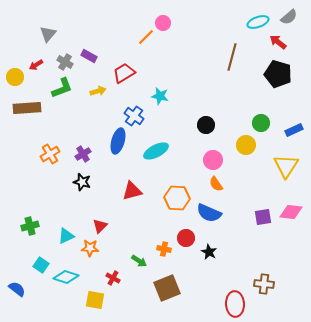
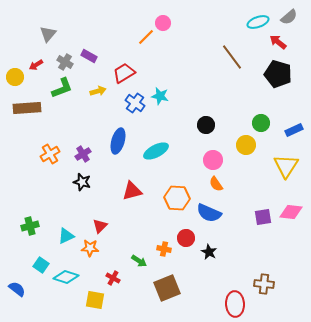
brown line at (232, 57): rotated 52 degrees counterclockwise
blue cross at (134, 116): moved 1 px right, 13 px up
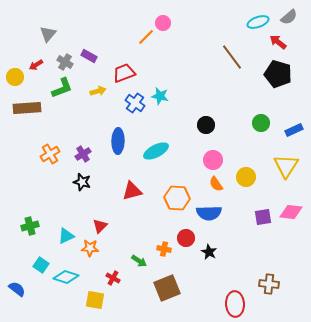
red trapezoid at (124, 73): rotated 10 degrees clockwise
blue ellipse at (118, 141): rotated 15 degrees counterclockwise
yellow circle at (246, 145): moved 32 px down
blue semicircle at (209, 213): rotated 25 degrees counterclockwise
brown cross at (264, 284): moved 5 px right
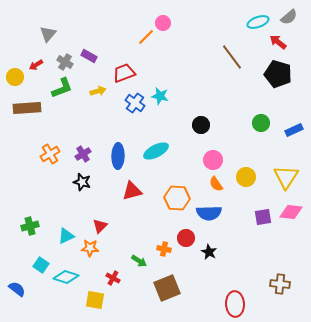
black circle at (206, 125): moved 5 px left
blue ellipse at (118, 141): moved 15 px down
yellow triangle at (286, 166): moved 11 px down
brown cross at (269, 284): moved 11 px right
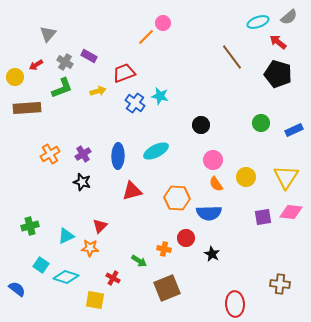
black star at (209, 252): moved 3 px right, 2 px down
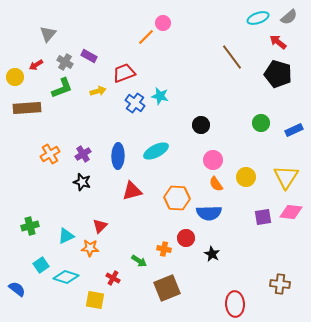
cyan ellipse at (258, 22): moved 4 px up
cyan square at (41, 265): rotated 21 degrees clockwise
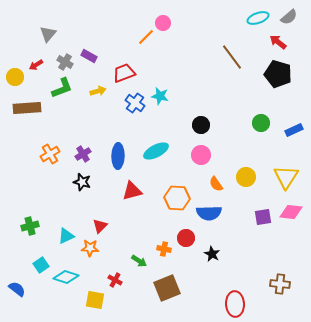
pink circle at (213, 160): moved 12 px left, 5 px up
red cross at (113, 278): moved 2 px right, 2 px down
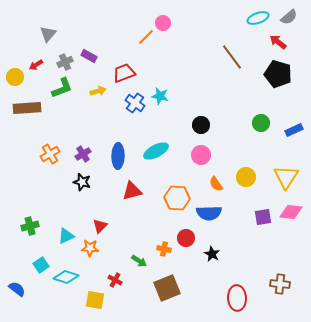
gray cross at (65, 62): rotated 35 degrees clockwise
red ellipse at (235, 304): moved 2 px right, 6 px up
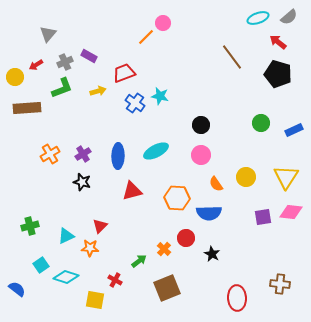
orange cross at (164, 249): rotated 32 degrees clockwise
green arrow at (139, 261): rotated 70 degrees counterclockwise
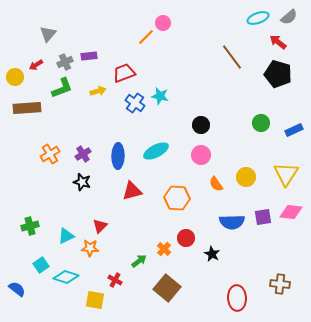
purple rectangle at (89, 56): rotated 35 degrees counterclockwise
yellow triangle at (286, 177): moved 3 px up
blue semicircle at (209, 213): moved 23 px right, 9 px down
brown square at (167, 288): rotated 28 degrees counterclockwise
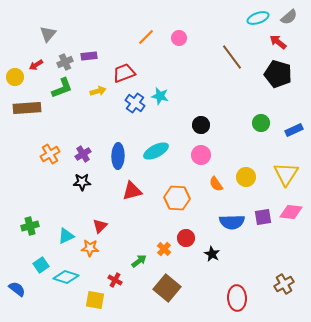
pink circle at (163, 23): moved 16 px right, 15 px down
black star at (82, 182): rotated 18 degrees counterclockwise
brown cross at (280, 284): moved 4 px right; rotated 36 degrees counterclockwise
